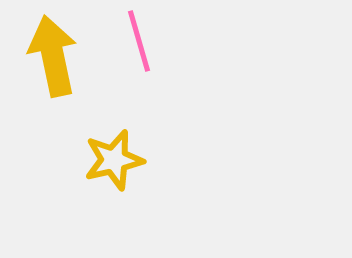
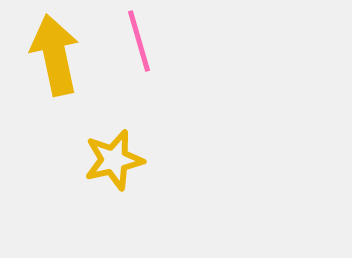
yellow arrow: moved 2 px right, 1 px up
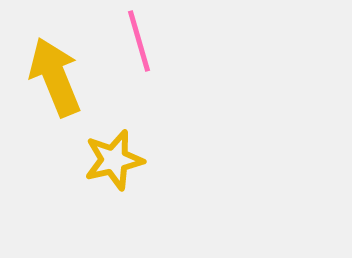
yellow arrow: moved 22 px down; rotated 10 degrees counterclockwise
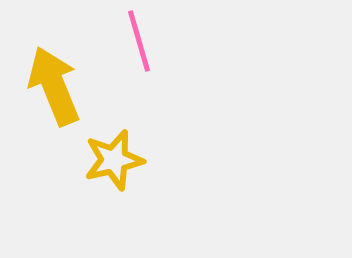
yellow arrow: moved 1 px left, 9 px down
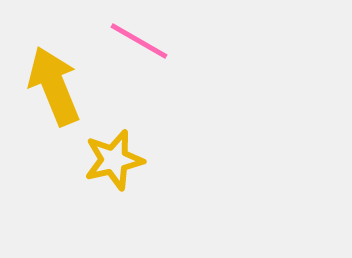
pink line: rotated 44 degrees counterclockwise
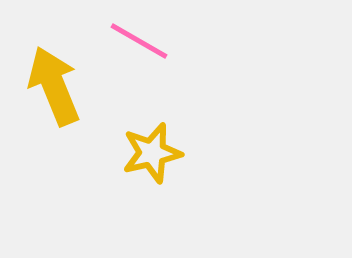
yellow star: moved 38 px right, 7 px up
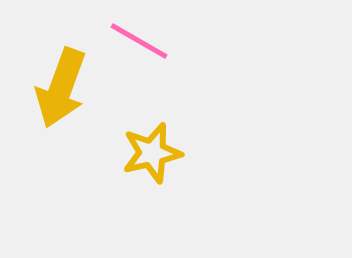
yellow arrow: moved 7 px right, 2 px down; rotated 138 degrees counterclockwise
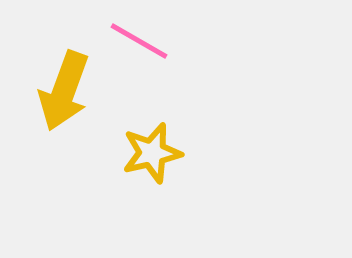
yellow arrow: moved 3 px right, 3 px down
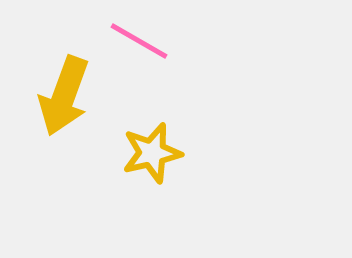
yellow arrow: moved 5 px down
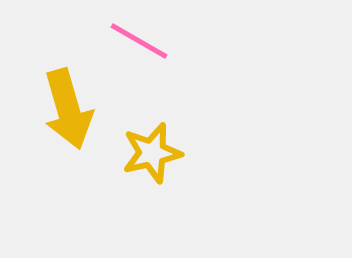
yellow arrow: moved 4 px right, 13 px down; rotated 36 degrees counterclockwise
